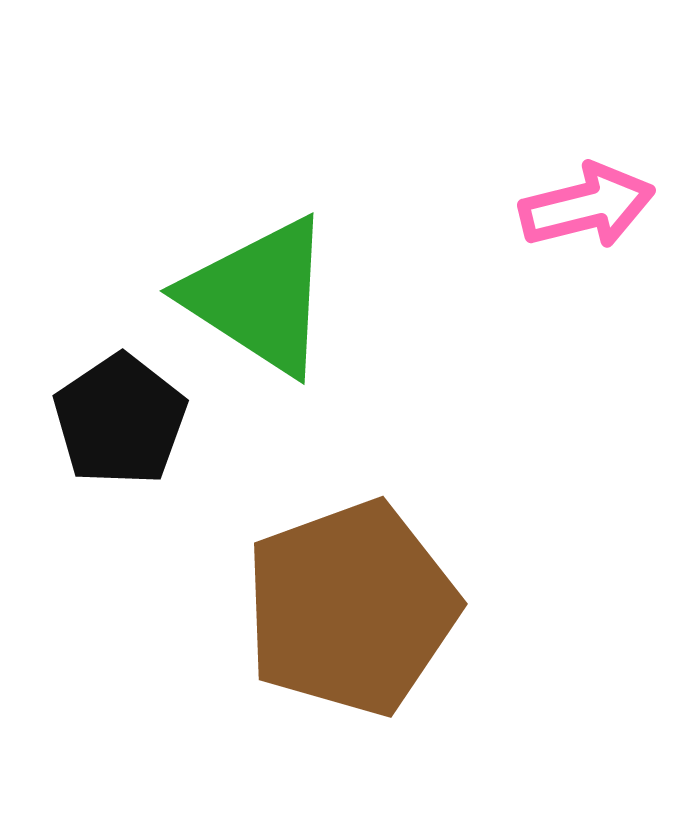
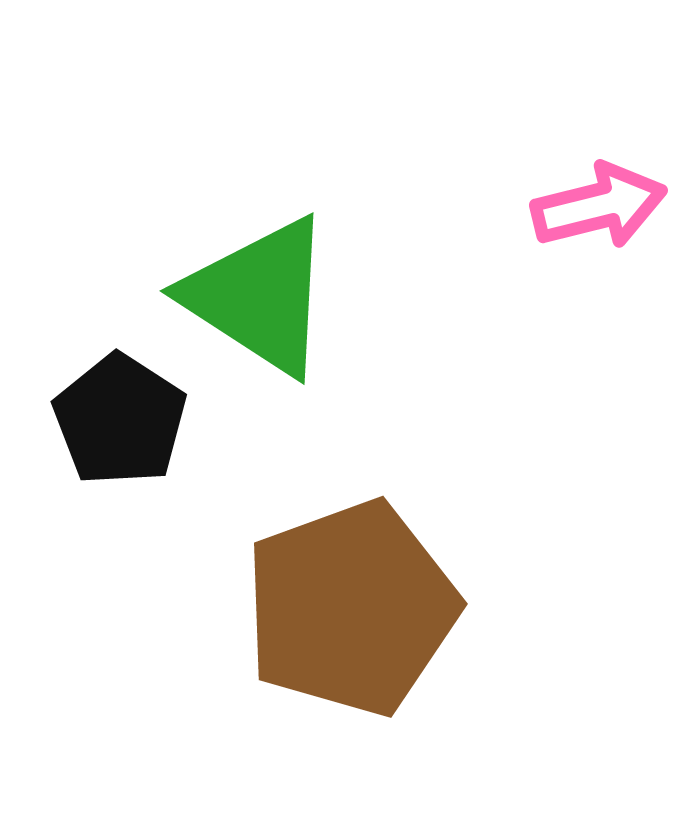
pink arrow: moved 12 px right
black pentagon: rotated 5 degrees counterclockwise
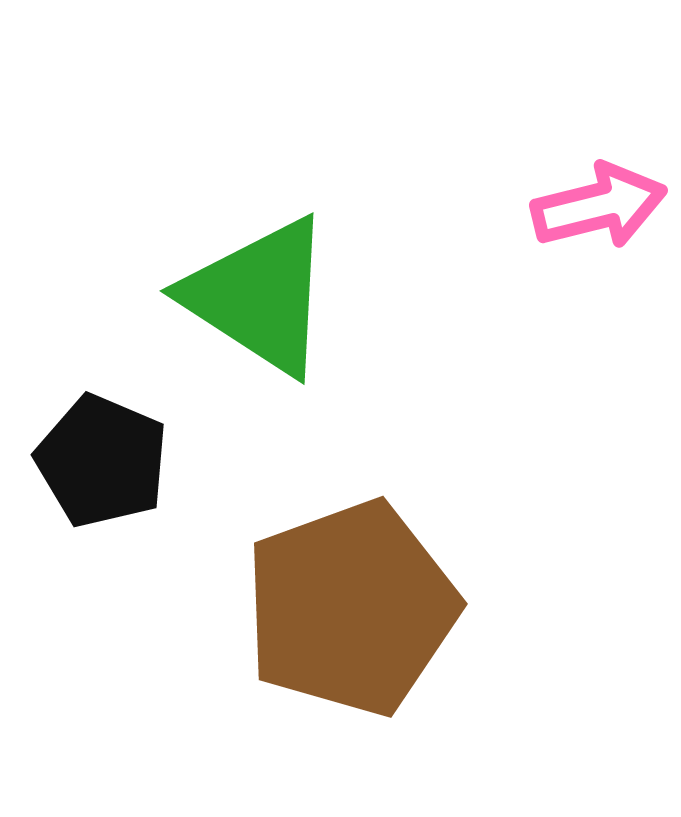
black pentagon: moved 18 px left, 41 px down; rotated 10 degrees counterclockwise
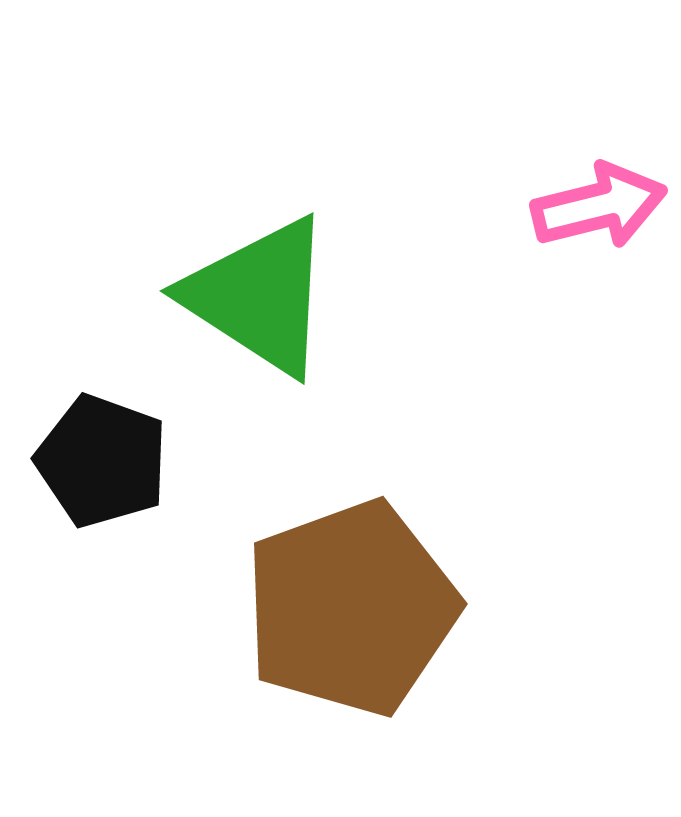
black pentagon: rotated 3 degrees counterclockwise
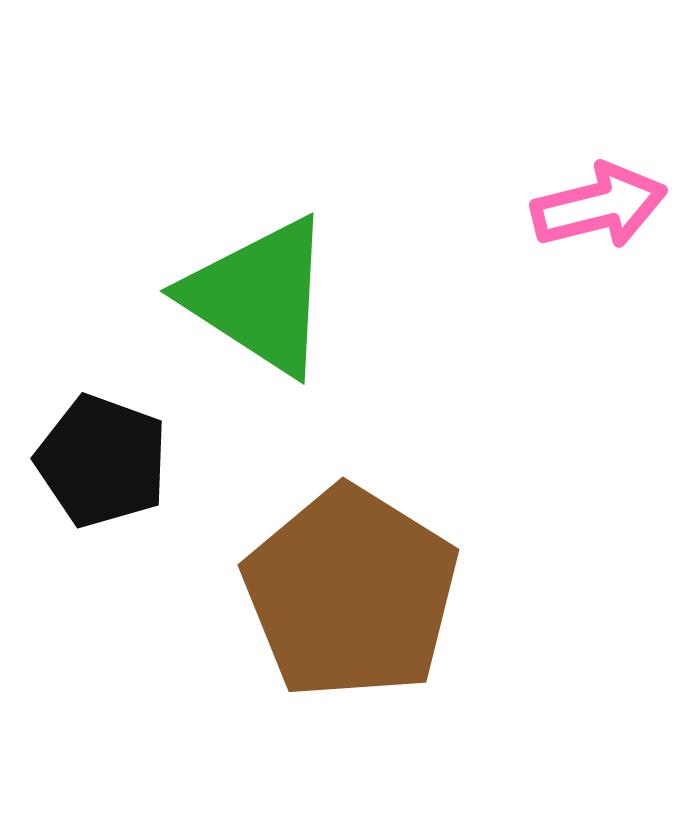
brown pentagon: moved 15 px up; rotated 20 degrees counterclockwise
